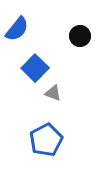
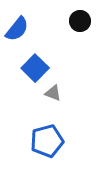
black circle: moved 15 px up
blue pentagon: moved 1 px right, 1 px down; rotated 12 degrees clockwise
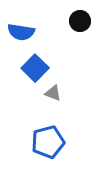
blue semicircle: moved 4 px right, 3 px down; rotated 60 degrees clockwise
blue pentagon: moved 1 px right, 1 px down
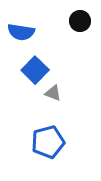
blue square: moved 2 px down
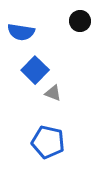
blue pentagon: rotated 28 degrees clockwise
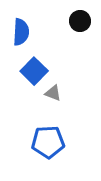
blue semicircle: rotated 96 degrees counterclockwise
blue square: moved 1 px left, 1 px down
blue pentagon: rotated 16 degrees counterclockwise
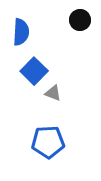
black circle: moved 1 px up
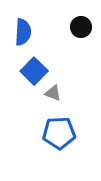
black circle: moved 1 px right, 7 px down
blue semicircle: moved 2 px right
blue pentagon: moved 11 px right, 9 px up
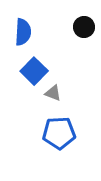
black circle: moved 3 px right
